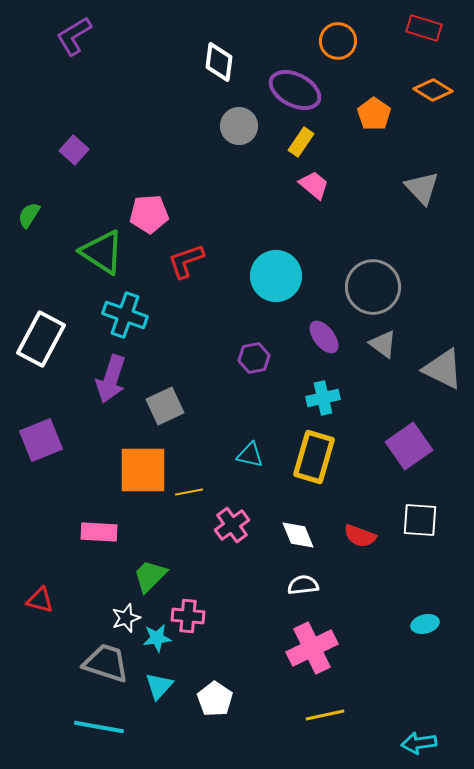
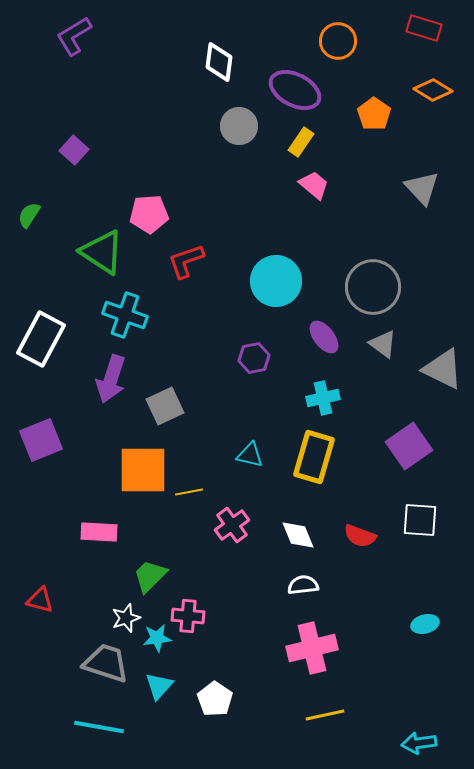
cyan circle at (276, 276): moved 5 px down
pink cross at (312, 648): rotated 12 degrees clockwise
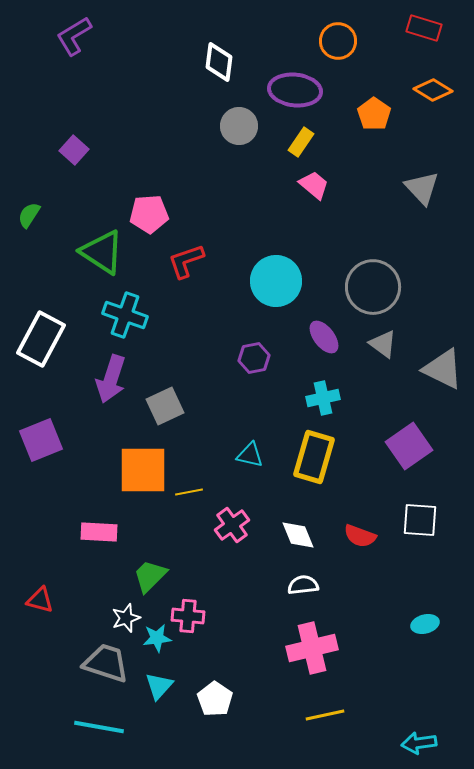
purple ellipse at (295, 90): rotated 21 degrees counterclockwise
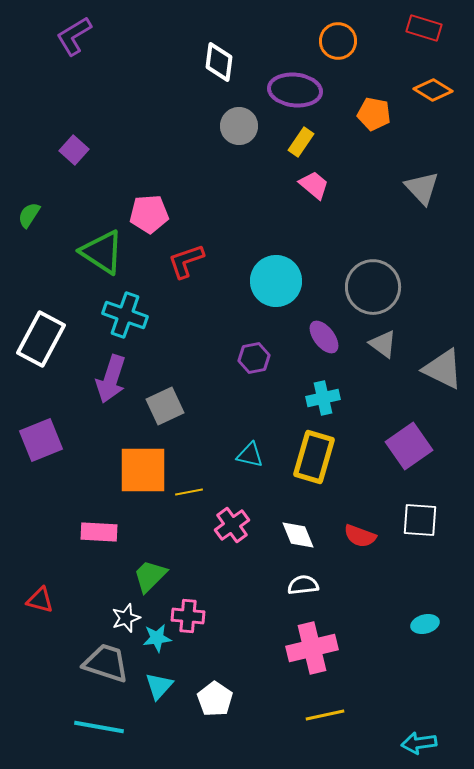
orange pentagon at (374, 114): rotated 24 degrees counterclockwise
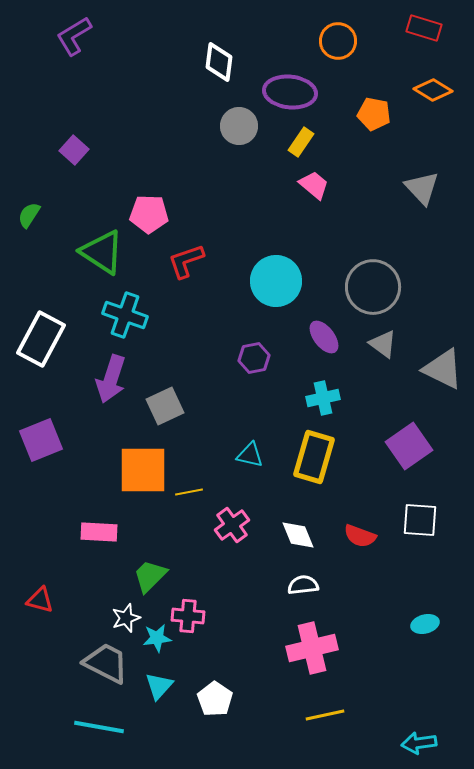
purple ellipse at (295, 90): moved 5 px left, 2 px down
pink pentagon at (149, 214): rotated 6 degrees clockwise
gray trapezoid at (106, 663): rotated 9 degrees clockwise
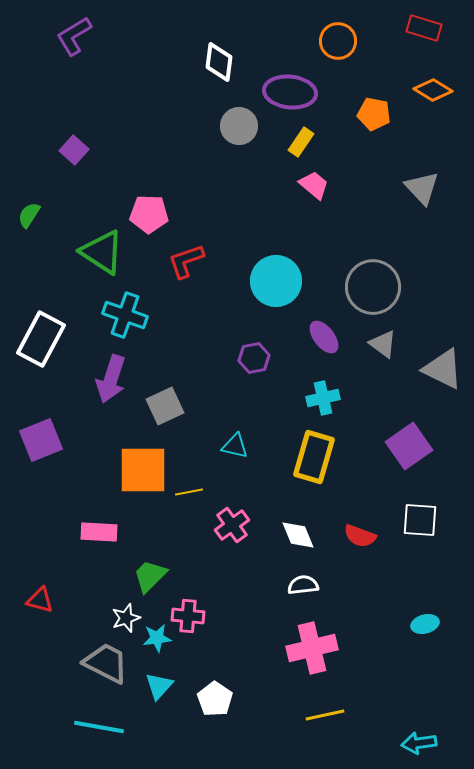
cyan triangle at (250, 455): moved 15 px left, 9 px up
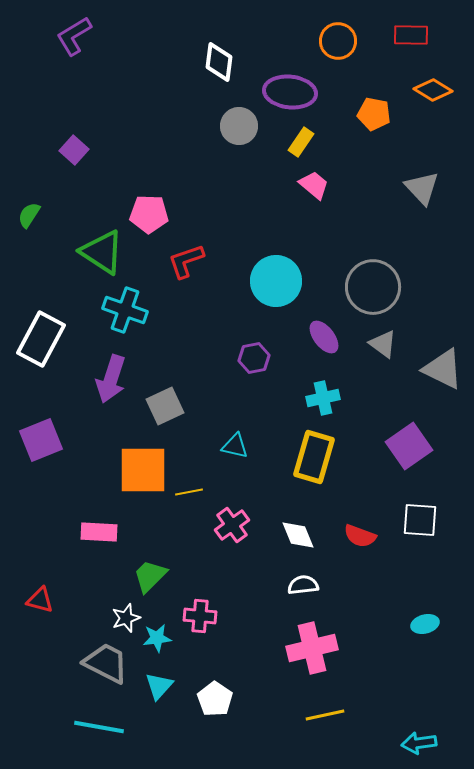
red rectangle at (424, 28): moved 13 px left, 7 px down; rotated 16 degrees counterclockwise
cyan cross at (125, 315): moved 5 px up
pink cross at (188, 616): moved 12 px right
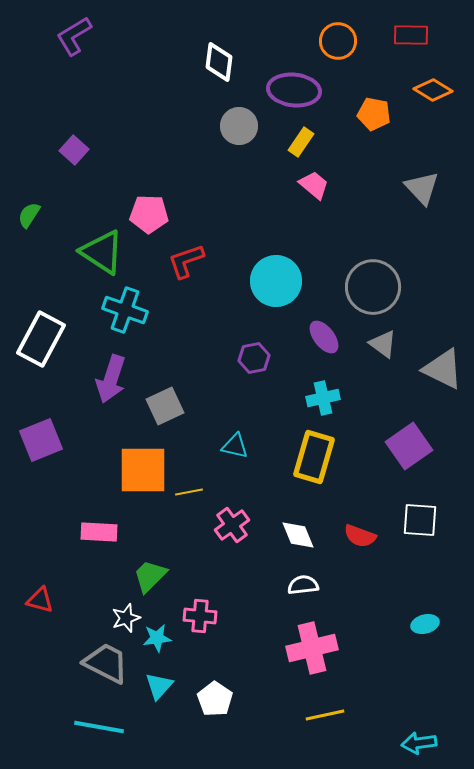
purple ellipse at (290, 92): moved 4 px right, 2 px up
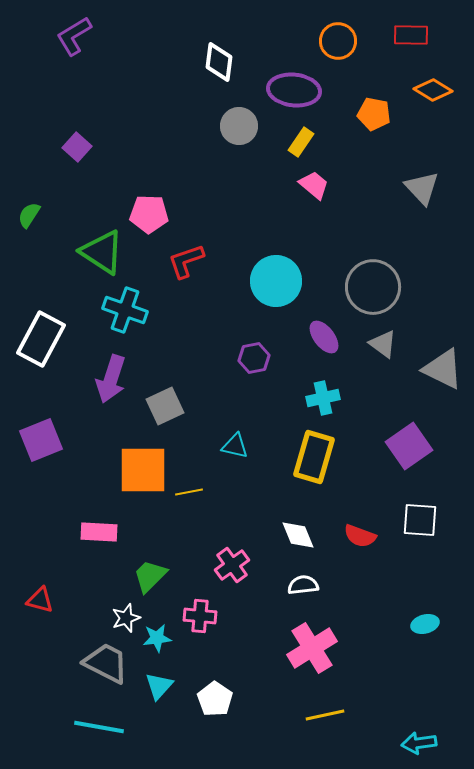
purple square at (74, 150): moved 3 px right, 3 px up
pink cross at (232, 525): moved 40 px down
pink cross at (312, 648): rotated 18 degrees counterclockwise
